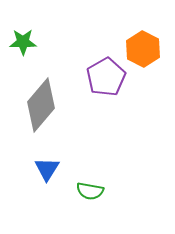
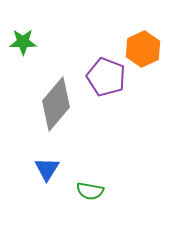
orange hexagon: rotated 8 degrees clockwise
purple pentagon: rotated 21 degrees counterclockwise
gray diamond: moved 15 px right, 1 px up
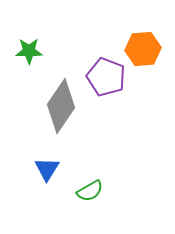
green star: moved 6 px right, 9 px down
orange hexagon: rotated 20 degrees clockwise
gray diamond: moved 5 px right, 2 px down; rotated 6 degrees counterclockwise
green semicircle: rotated 40 degrees counterclockwise
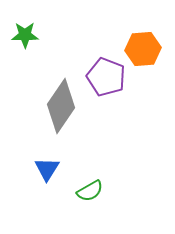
green star: moved 4 px left, 16 px up
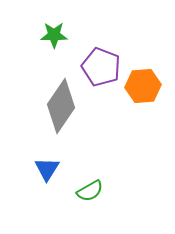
green star: moved 29 px right
orange hexagon: moved 37 px down
purple pentagon: moved 5 px left, 10 px up
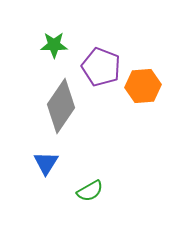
green star: moved 10 px down
blue triangle: moved 1 px left, 6 px up
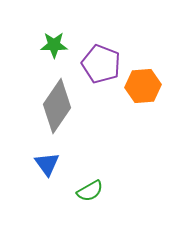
purple pentagon: moved 3 px up
gray diamond: moved 4 px left
blue triangle: moved 1 px right, 1 px down; rotated 8 degrees counterclockwise
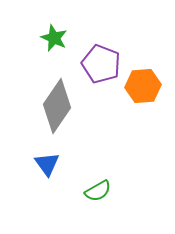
green star: moved 7 px up; rotated 24 degrees clockwise
green semicircle: moved 8 px right
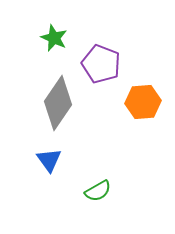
orange hexagon: moved 16 px down
gray diamond: moved 1 px right, 3 px up
blue triangle: moved 2 px right, 4 px up
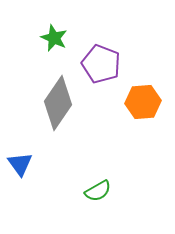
blue triangle: moved 29 px left, 4 px down
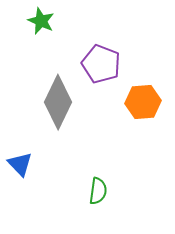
green star: moved 13 px left, 17 px up
gray diamond: moved 1 px up; rotated 8 degrees counterclockwise
blue triangle: rotated 8 degrees counterclockwise
green semicircle: rotated 52 degrees counterclockwise
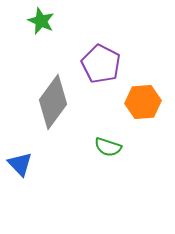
purple pentagon: rotated 6 degrees clockwise
gray diamond: moved 5 px left; rotated 10 degrees clockwise
green semicircle: moved 10 px right, 44 px up; rotated 100 degrees clockwise
